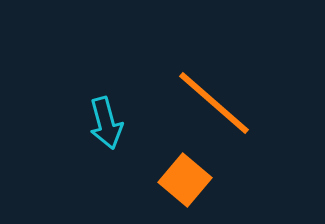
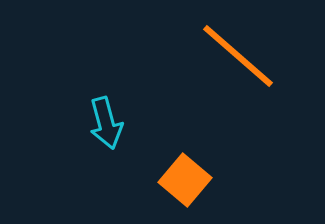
orange line: moved 24 px right, 47 px up
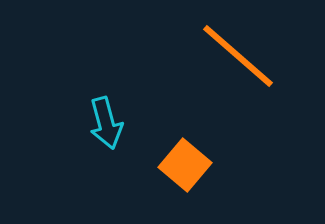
orange square: moved 15 px up
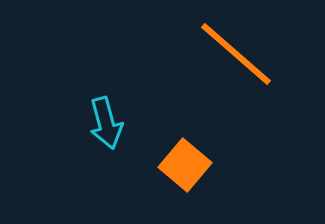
orange line: moved 2 px left, 2 px up
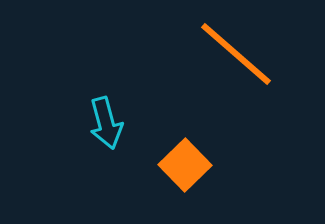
orange square: rotated 6 degrees clockwise
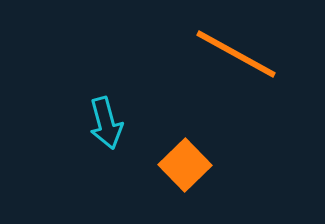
orange line: rotated 12 degrees counterclockwise
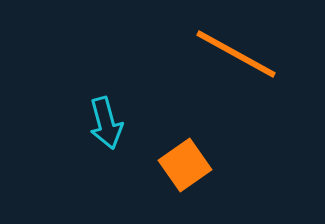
orange square: rotated 9 degrees clockwise
